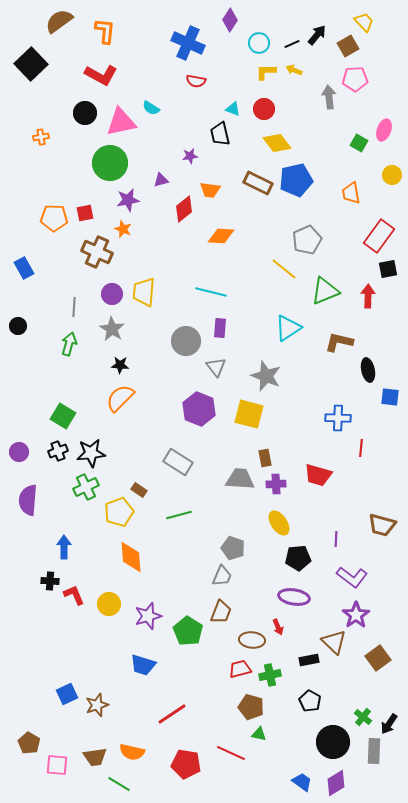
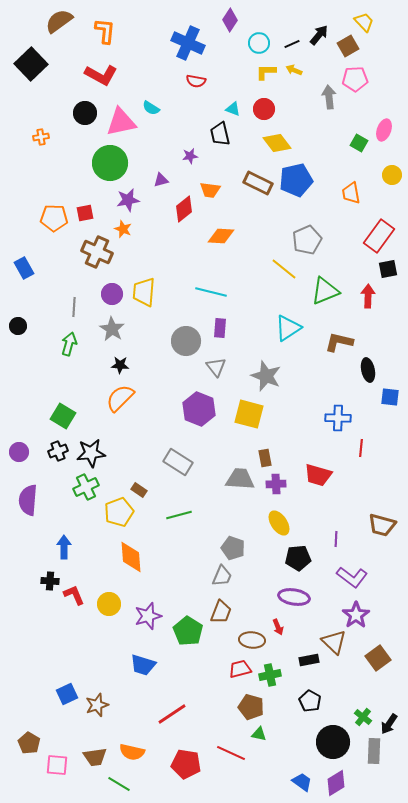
black arrow at (317, 35): moved 2 px right
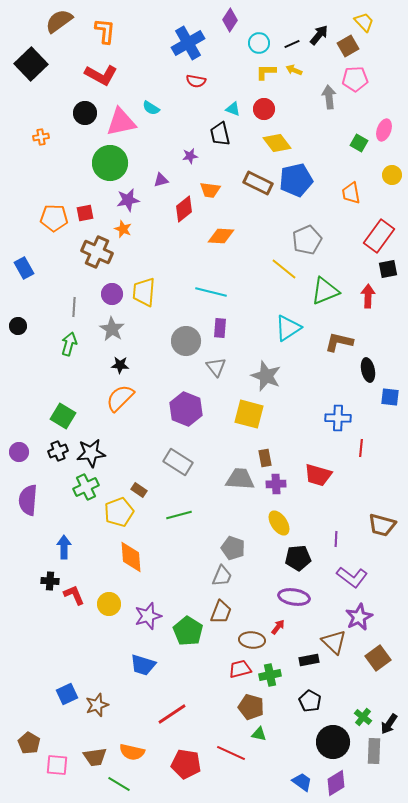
blue cross at (188, 43): rotated 36 degrees clockwise
purple hexagon at (199, 409): moved 13 px left
purple star at (356, 615): moved 3 px right, 2 px down; rotated 8 degrees clockwise
red arrow at (278, 627): rotated 119 degrees counterclockwise
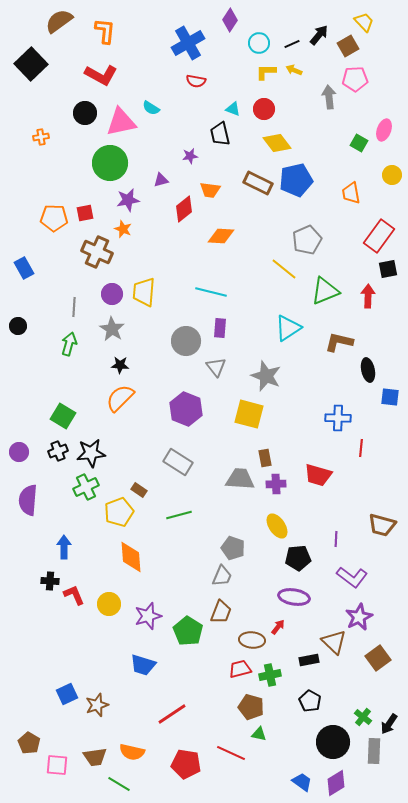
yellow ellipse at (279, 523): moved 2 px left, 3 px down
